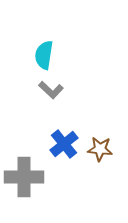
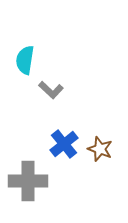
cyan semicircle: moved 19 px left, 5 px down
brown star: rotated 15 degrees clockwise
gray cross: moved 4 px right, 4 px down
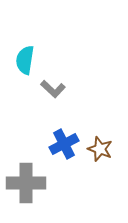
gray L-shape: moved 2 px right, 1 px up
blue cross: rotated 12 degrees clockwise
gray cross: moved 2 px left, 2 px down
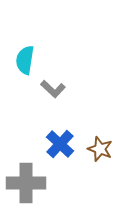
blue cross: moved 4 px left; rotated 20 degrees counterclockwise
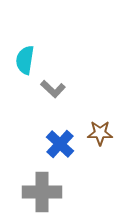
brown star: moved 16 px up; rotated 20 degrees counterclockwise
gray cross: moved 16 px right, 9 px down
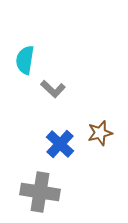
brown star: rotated 15 degrees counterclockwise
gray cross: moved 2 px left; rotated 9 degrees clockwise
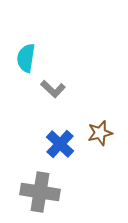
cyan semicircle: moved 1 px right, 2 px up
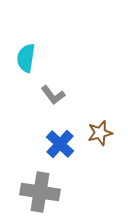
gray L-shape: moved 6 px down; rotated 10 degrees clockwise
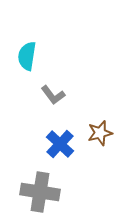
cyan semicircle: moved 1 px right, 2 px up
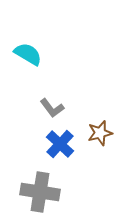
cyan semicircle: moved 1 px right, 2 px up; rotated 112 degrees clockwise
gray L-shape: moved 1 px left, 13 px down
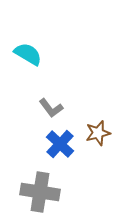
gray L-shape: moved 1 px left
brown star: moved 2 px left
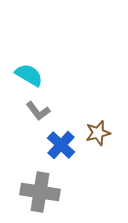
cyan semicircle: moved 1 px right, 21 px down
gray L-shape: moved 13 px left, 3 px down
blue cross: moved 1 px right, 1 px down
